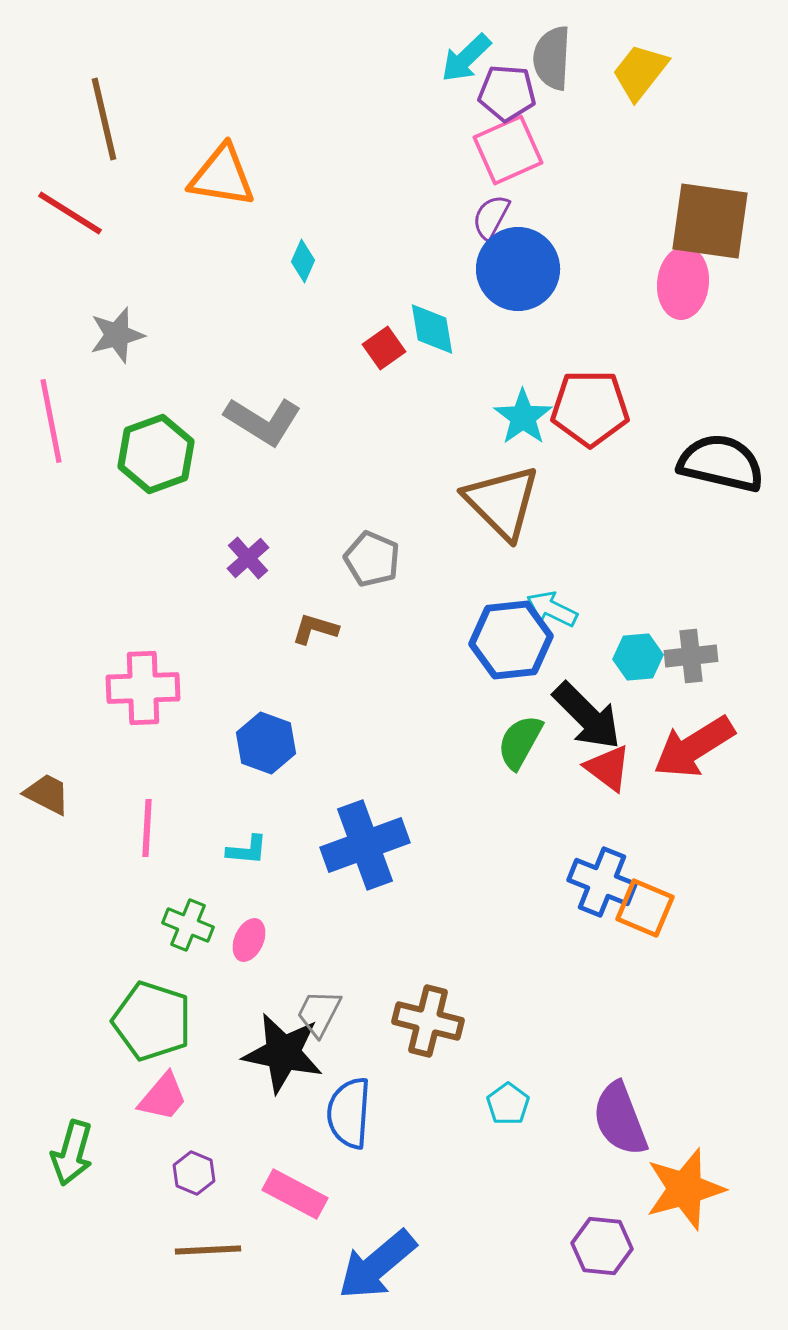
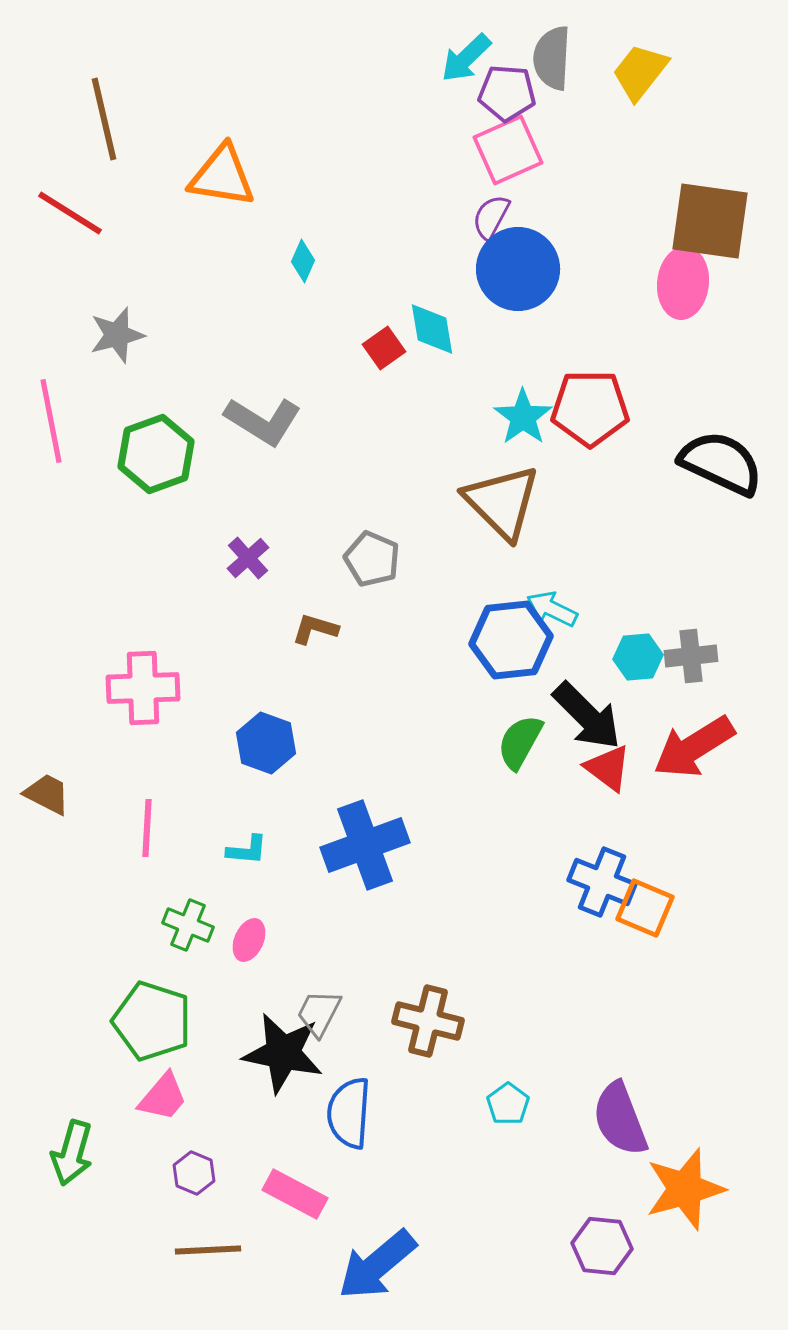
black semicircle at (721, 463): rotated 12 degrees clockwise
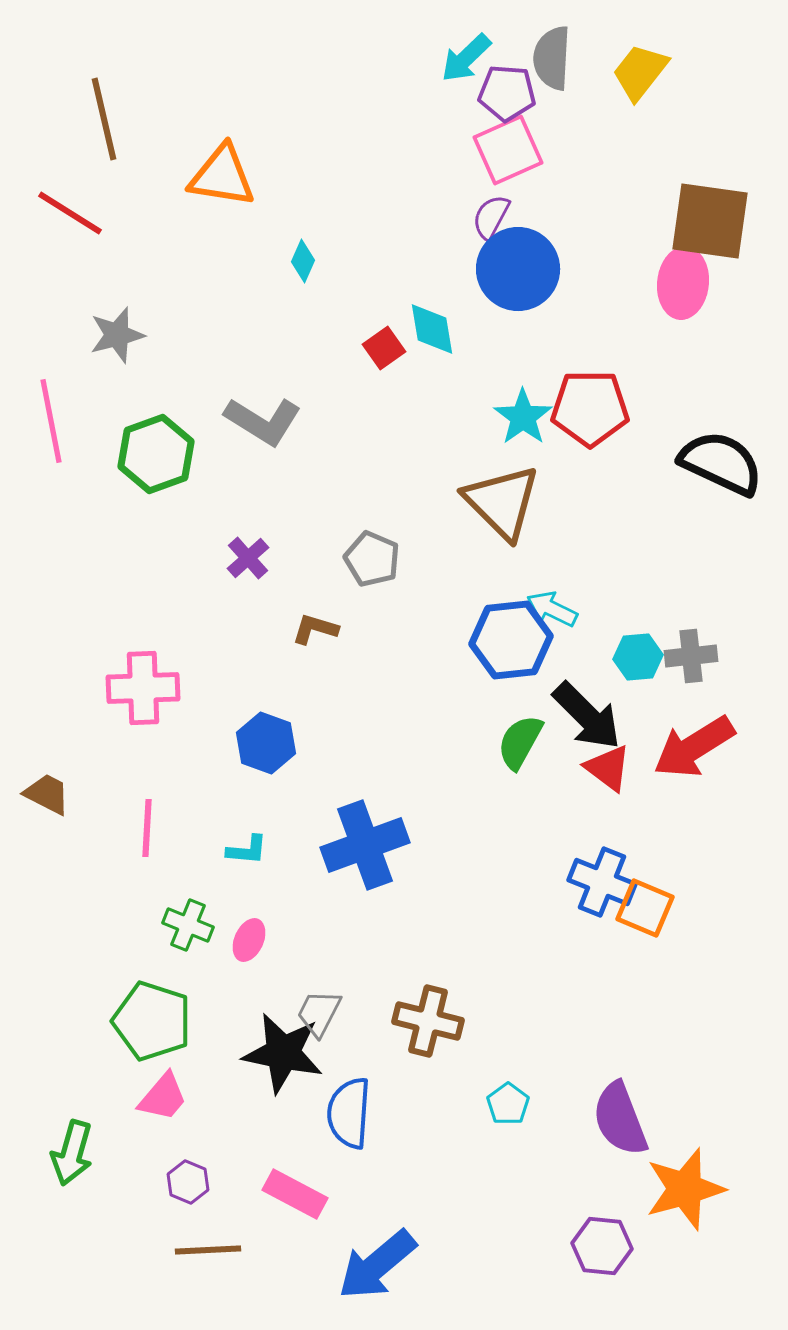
purple hexagon at (194, 1173): moved 6 px left, 9 px down
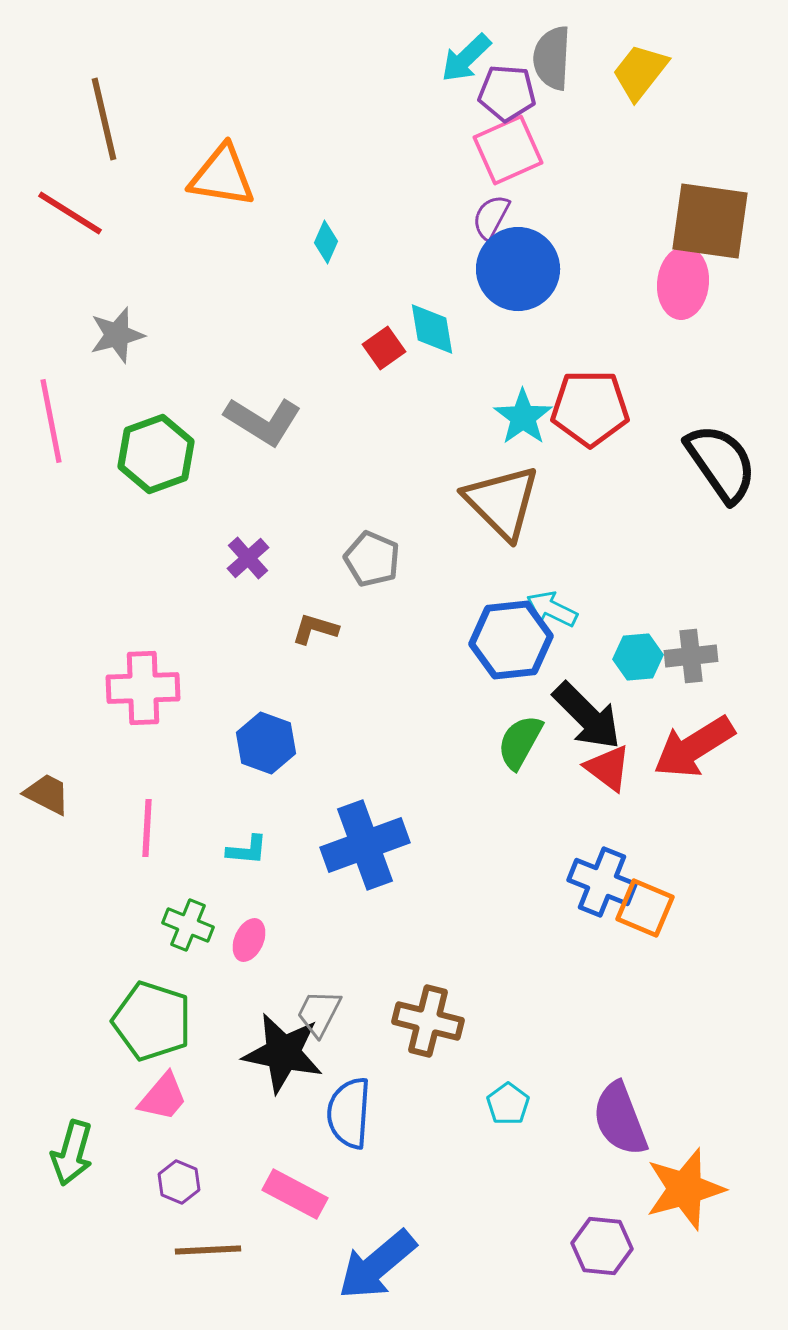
cyan diamond at (303, 261): moved 23 px right, 19 px up
black semicircle at (721, 463): rotated 30 degrees clockwise
purple hexagon at (188, 1182): moved 9 px left
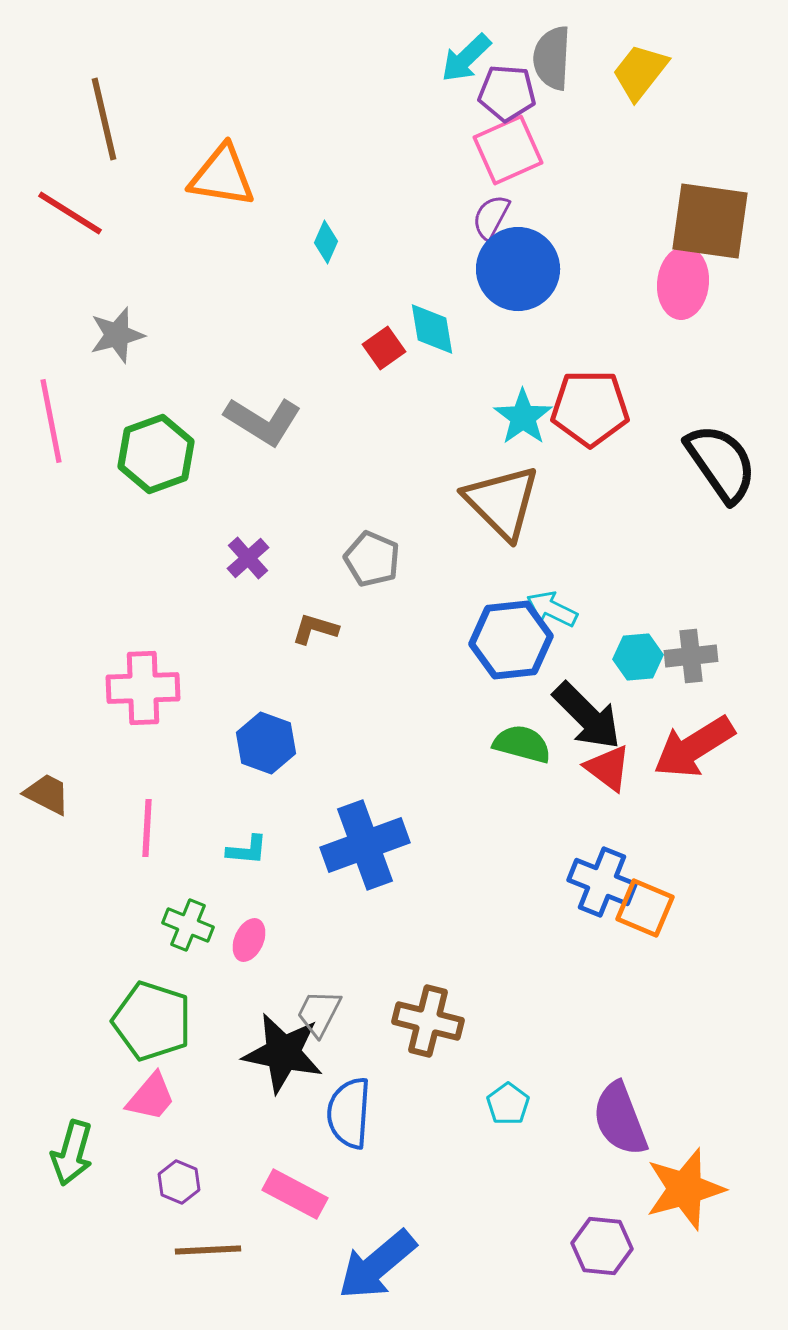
green semicircle at (520, 742): moved 2 px right, 2 px down; rotated 76 degrees clockwise
pink trapezoid at (163, 1097): moved 12 px left
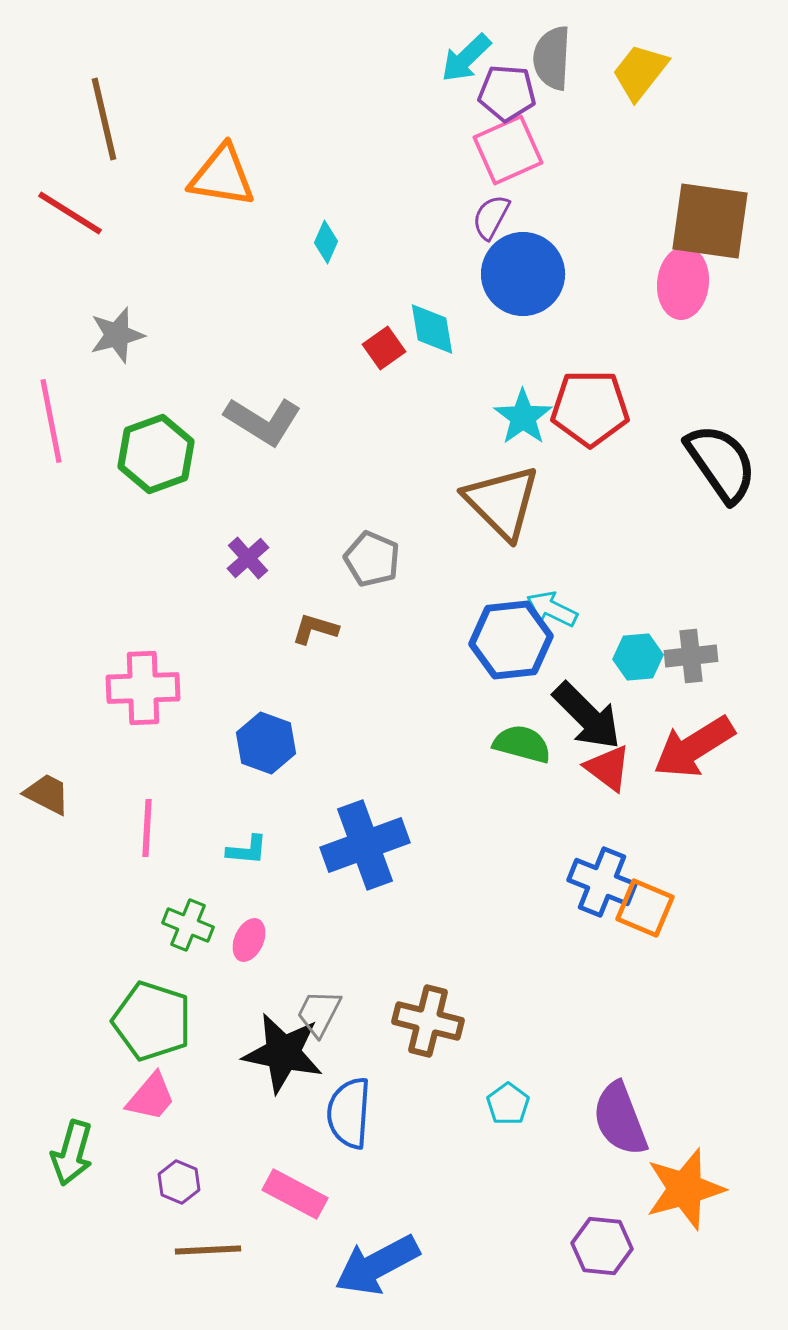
blue circle at (518, 269): moved 5 px right, 5 px down
blue arrow at (377, 1265): rotated 12 degrees clockwise
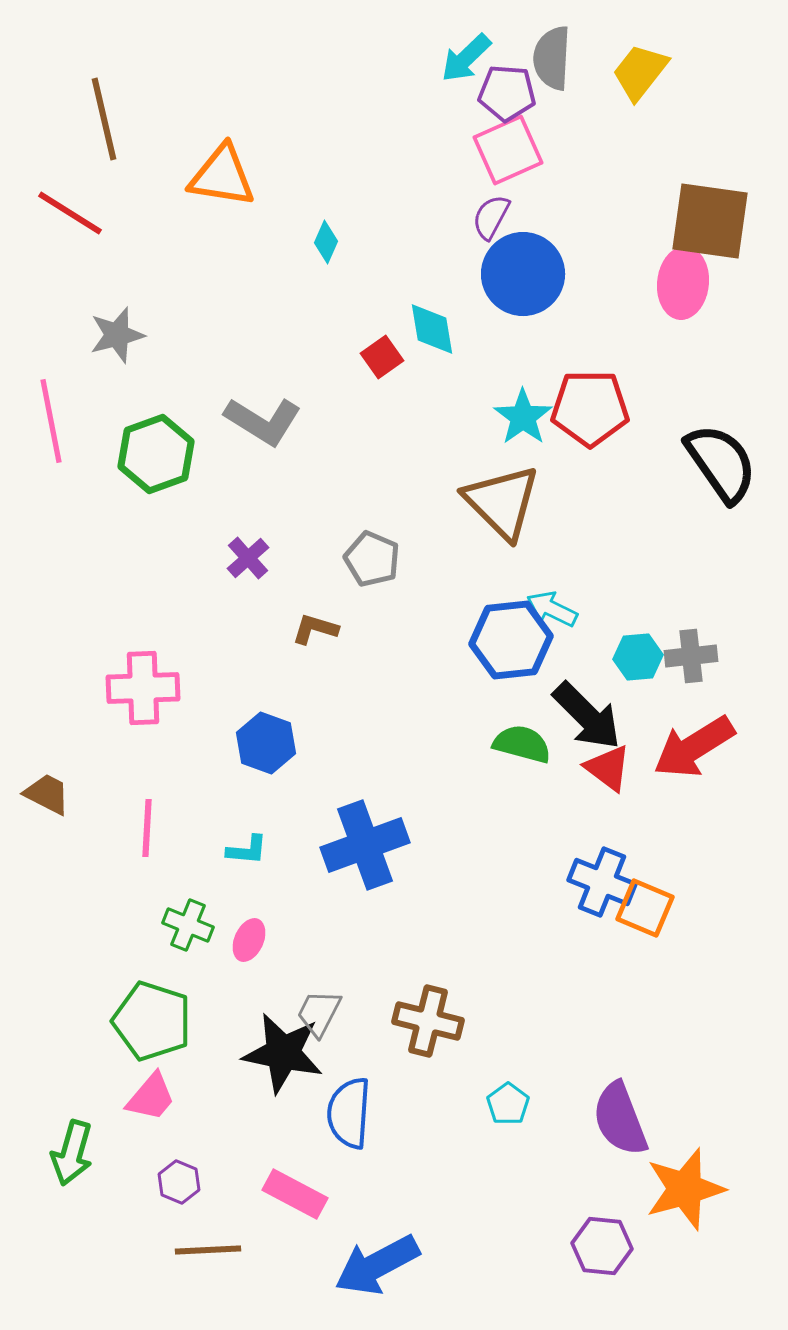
red square at (384, 348): moved 2 px left, 9 px down
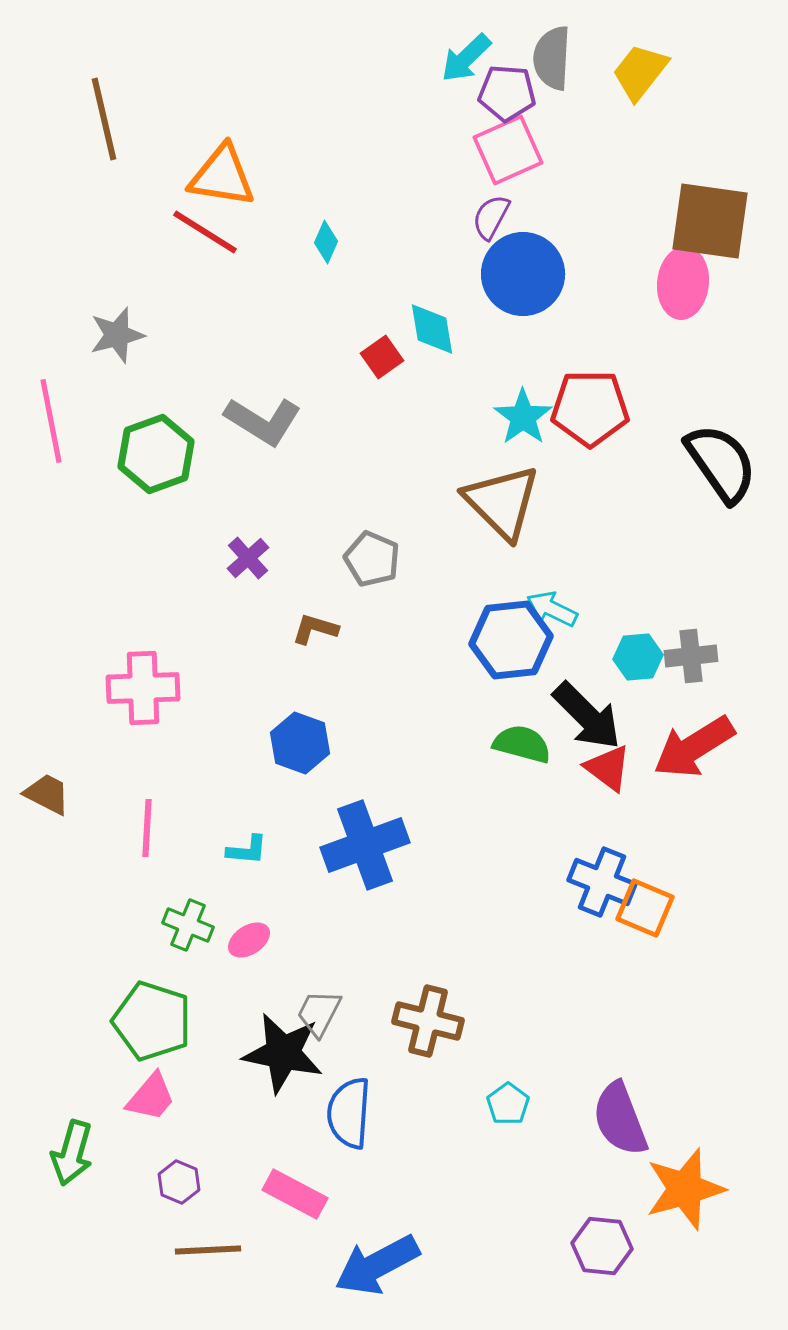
red line at (70, 213): moved 135 px right, 19 px down
blue hexagon at (266, 743): moved 34 px right
pink ellipse at (249, 940): rotated 33 degrees clockwise
